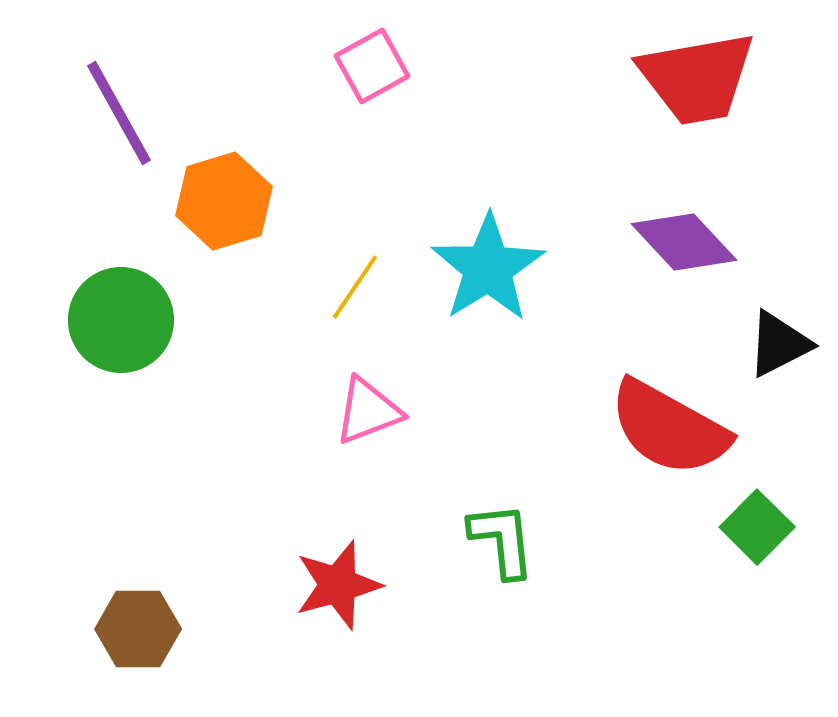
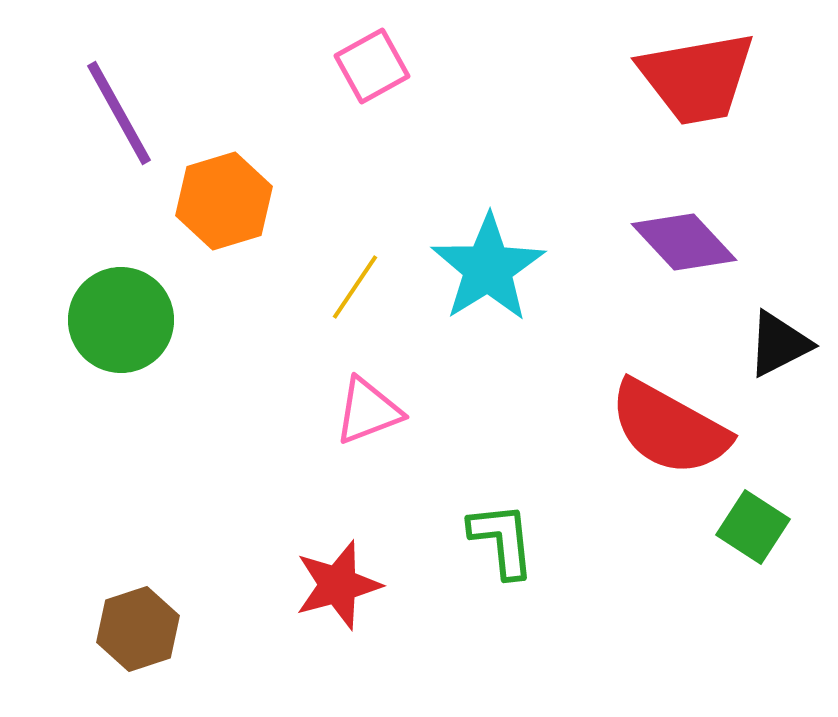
green square: moved 4 px left; rotated 12 degrees counterclockwise
brown hexagon: rotated 18 degrees counterclockwise
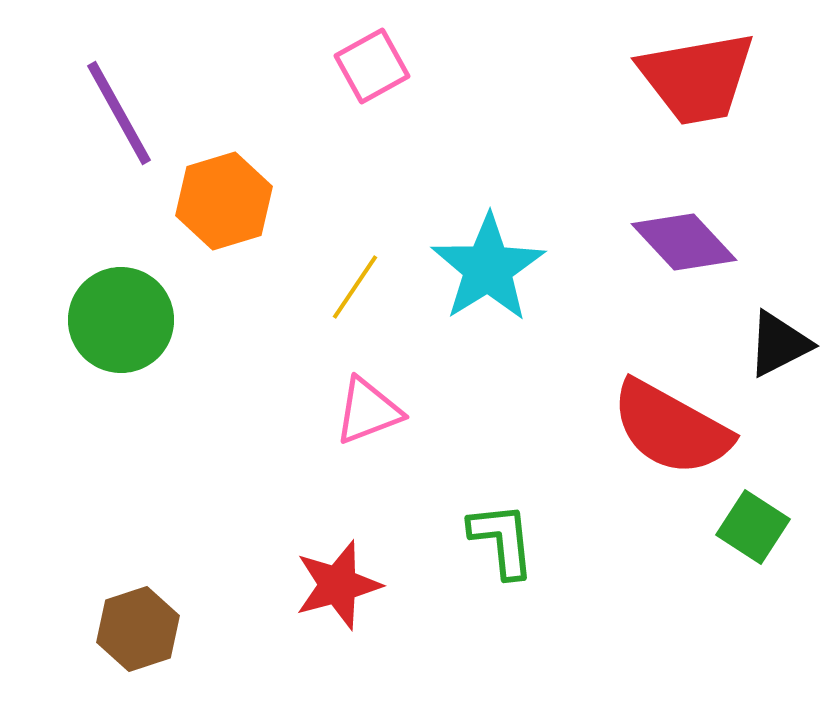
red semicircle: moved 2 px right
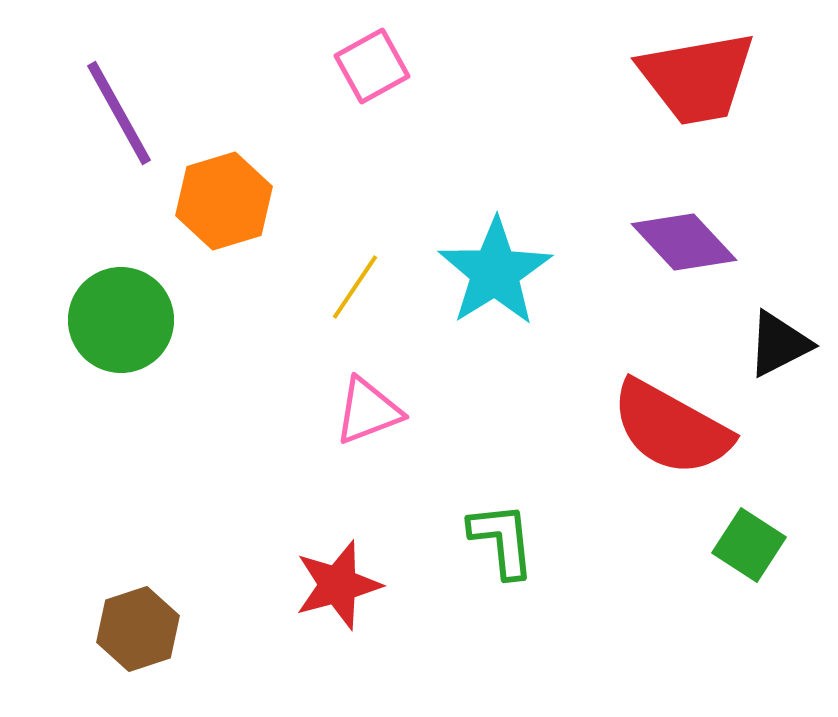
cyan star: moved 7 px right, 4 px down
green square: moved 4 px left, 18 px down
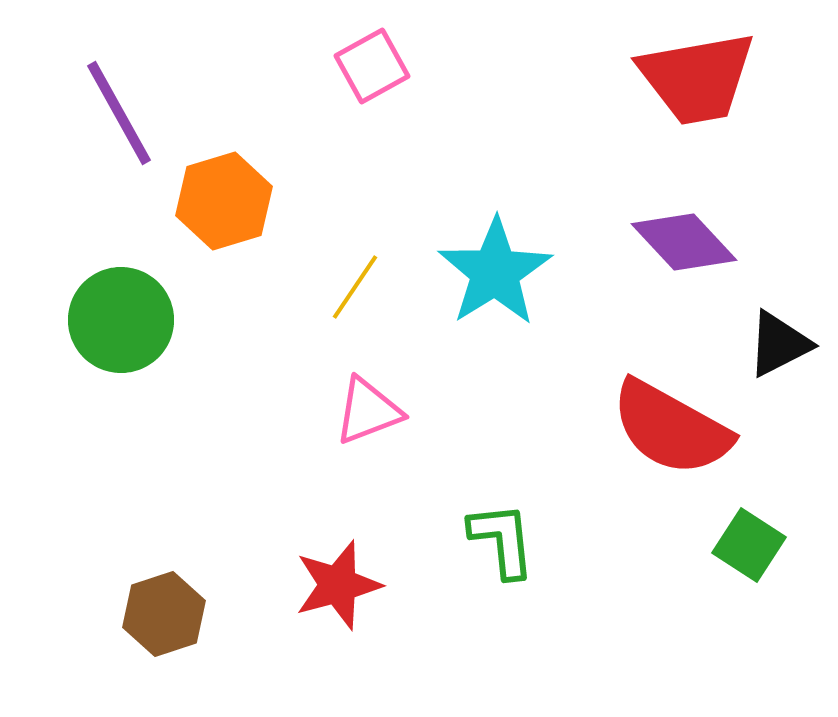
brown hexagon: moved 26 px right, 15 px up
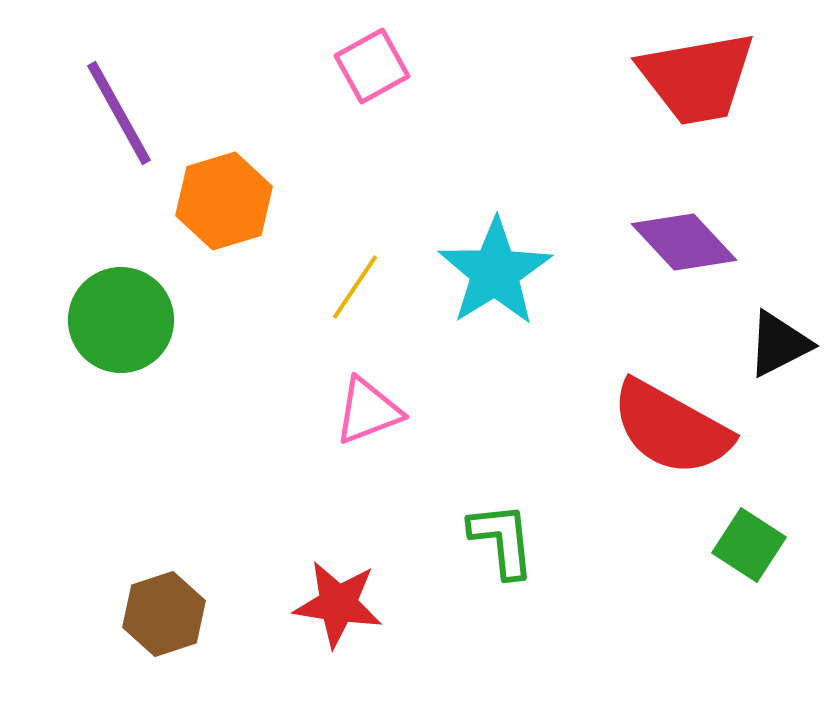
red star: moved 19 px down; rotated 24 degrees clockwise
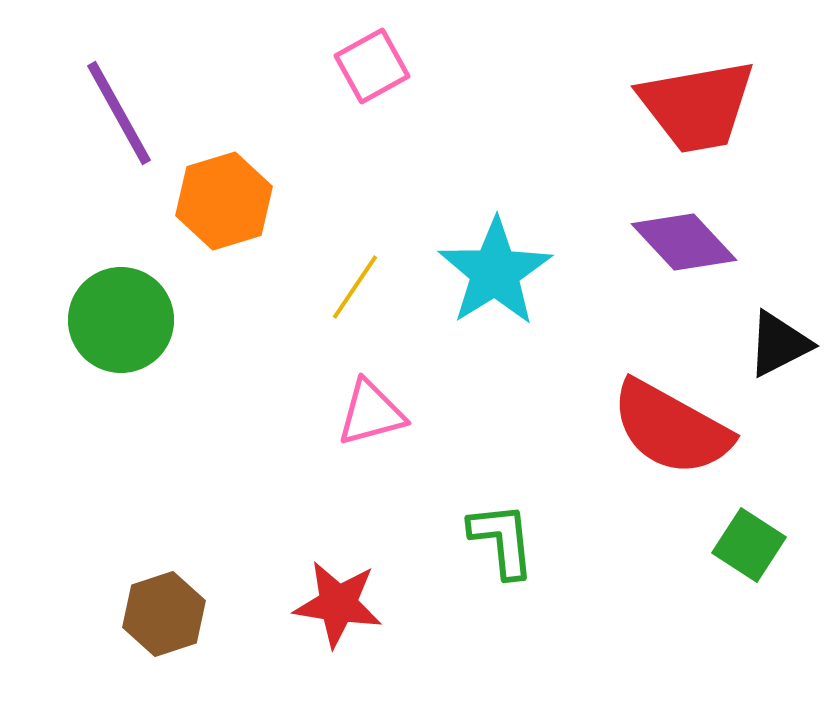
red trapezoid: moved 28 px down
pink triangle: moved 3 px right, 2 px down; rotated 6 degrees clockwise
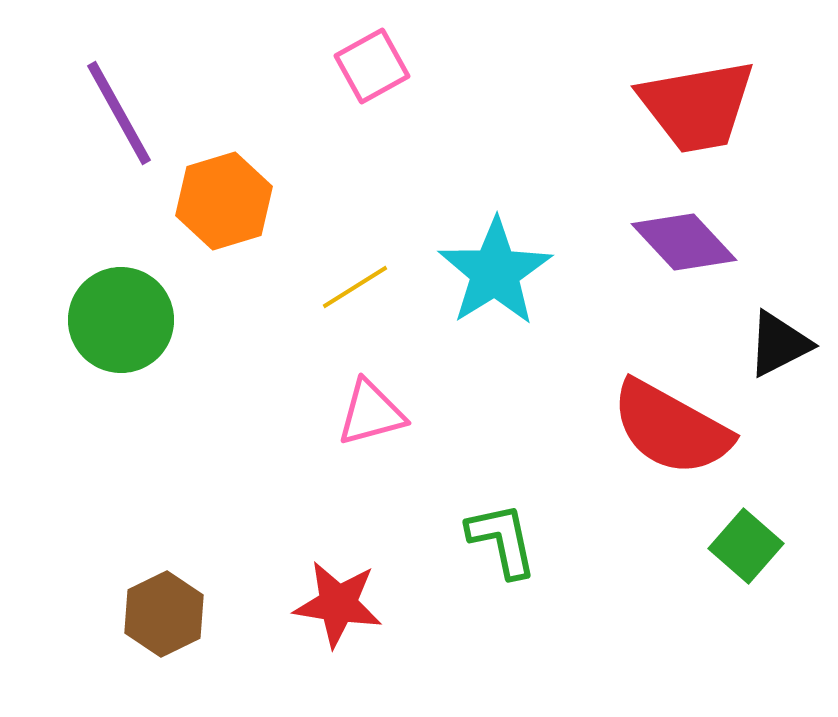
yellow line: rotated 24 degrees clockwise
green L-shape: rotated 6 degrees counterclockwise
green square: moved 3 px left, 1 px down; rotated 8 degrees clockwise
brown hexagon: rotated 8 degrees counterclockwise
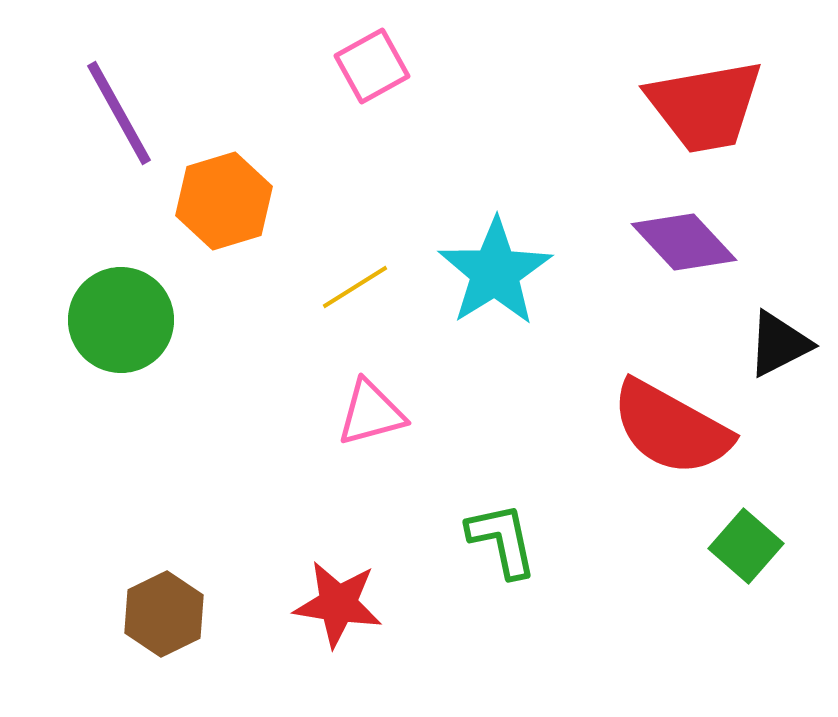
red trapezoid: moved 8 px right
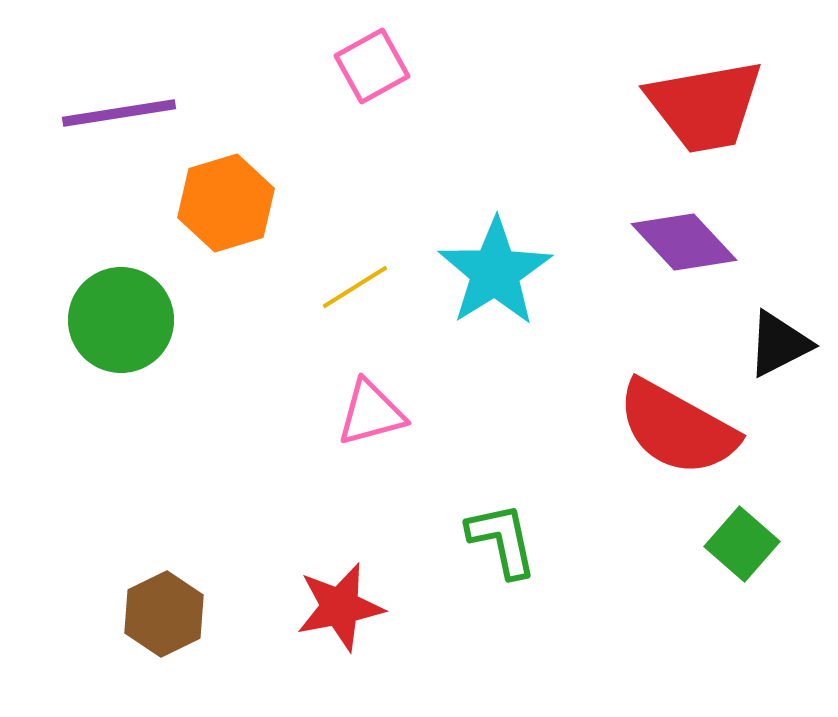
purple line: rotated 70 degrees counterclockwise
orange hexagon: moved 2 px right, 2 px down
red semicircle: moved 6 px right
green square: moved 4 px left, 2 px up
red star: moved 2 px right, 3 px down; rotated 20 degrees counterclockwise
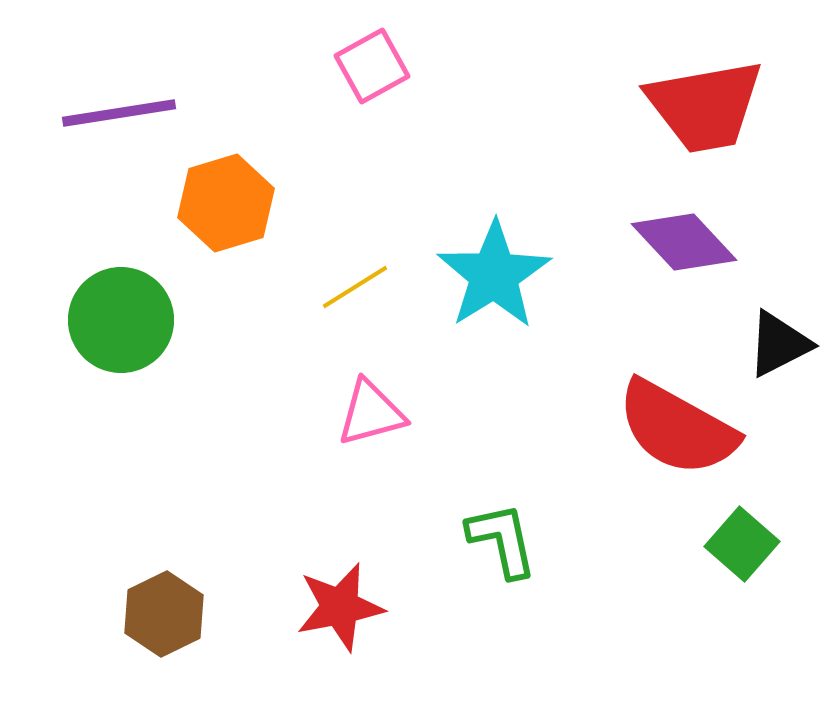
cyan star: moved 1 px left, 3 px down
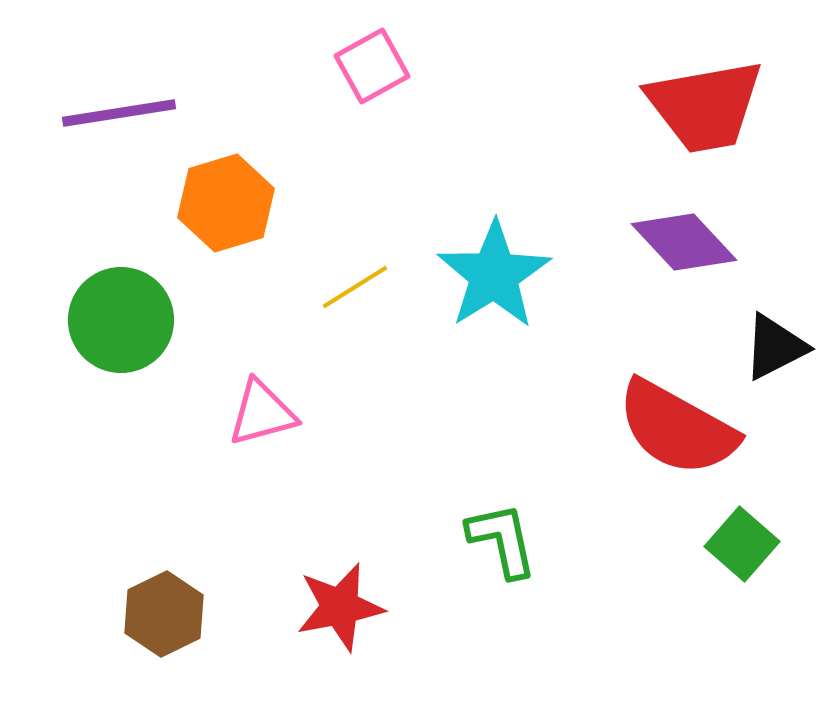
black triangle: moved 4 px left, 3 px down
pink triangle: moved 109 px left
